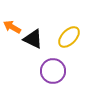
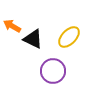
orange arrow: moved 1 px up
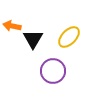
orange arrow: rotated 18 degrees counterclockwise
black triangle: rotated 35 degrees clockwise
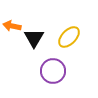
black triangle: moved 1 px right, 1 px up
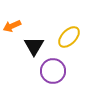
orange arrow: rotated 36 degrees counterclockwise
black triangle: moved 8 px down
